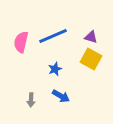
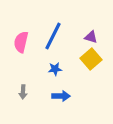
blue line: rotated 40 degrees counterclockwise
yellow square: rotated 20 degrees clockwise
blue star: rotated 16 degrees clockwise
blue arrow: rotated 30 degrees counterclockwise
gray arrow: moved 8 px left, 8 px up
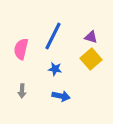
pink semicircle: moved 7 px down
blue star: rotated 16 degrees clockwise
gray arrow: moved 1 px left, 1 px up
blue arrow: rotated 12 degrees clockwise
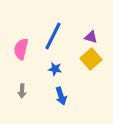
blue arrow: rotated 60 degrees clockwise
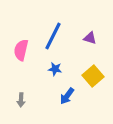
purple triangle: moved 1 px left, 1 px down
pink semicircle: moved 1 px down
yellow square: moved 2 px right, 17 px down
gray arrow: moved 1 px left, 9 px down
blue arrow: moved 6 px right; rotated 54 degrees clockwise
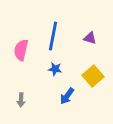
blue line: rotated 16 degrees counterclockwise
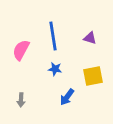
blue line: rotated 20 degrees counterclockwise
pink semicircle: rotated 15 degrees clockwise
yellow square: rotated 30 degrees clockwise
blue arrow: moved 1 px down
